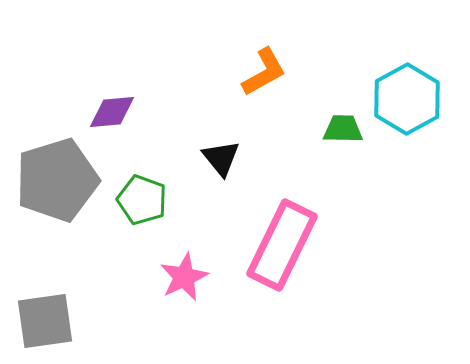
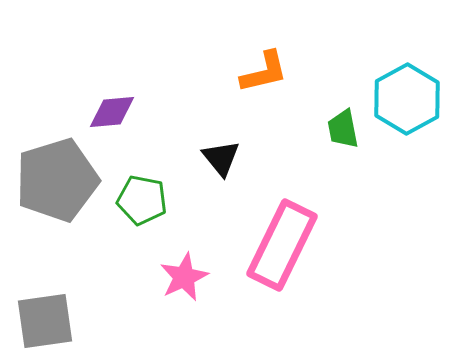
orange L-shape: rotated 16 degrees clockwise
green trapezoid: rotated 102 degrees counterclockwise
green pentagon: rotated 9 degrees counterclockwise
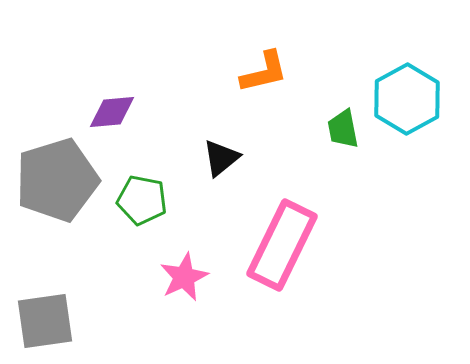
black triangle: rotated 30 degrees clockwise
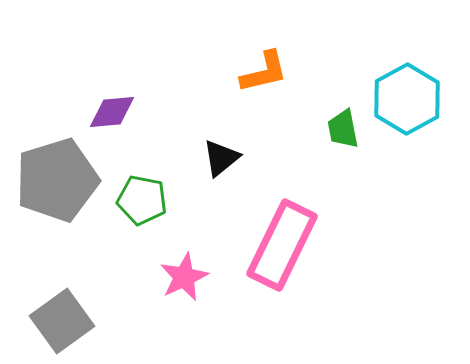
gray square: moved 17 px right; rotated 28 degrees counterclockwise
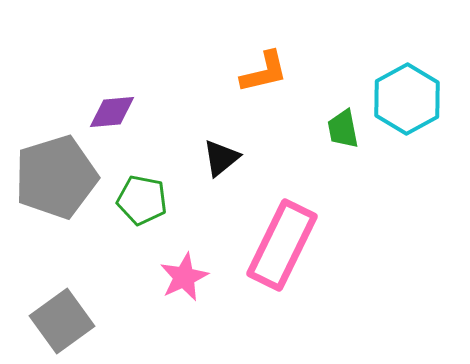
gray pentagon: moved 1 px left, 3 px up
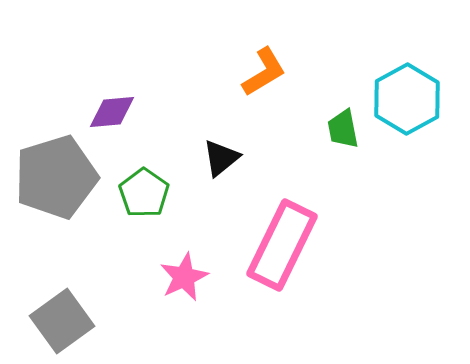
orange L-shape: rotated 18 degrees counterclockwise
green pentagon: moved 2 px right, 7 px up; rotated 24 degrees clockwise
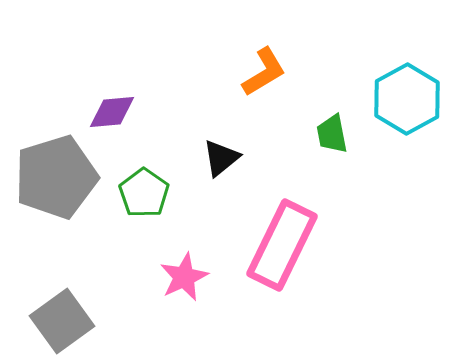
green trapezoid: moved 11 px left, 5 px down
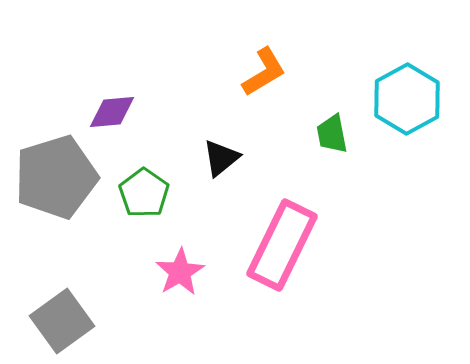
pink star: moved 4 px left, 5 px up; rotated 6 degrees counterclockwise
